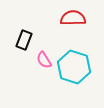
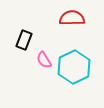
red semicircle: moved 1 px left
cyan hexagon: rotated 16 degrees clockwise
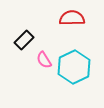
black rectangle: rotated 24 degrees clockwise
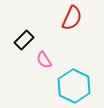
red semicircle: rotated 115 degrees clockwise
cyan hexagon: moved 19 px down; rotated 8 degrees counterclockwise
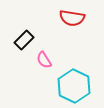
red semicircle: rotated 75 degrees clockwise
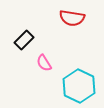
pink semicircle: moved 3 px down
cyan hexagon: moved 5 px right
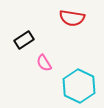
black rectangle: rotated 12 degrees clockwise
